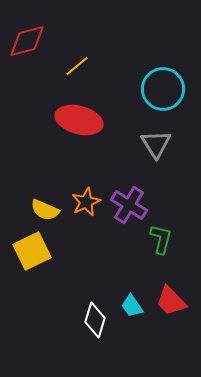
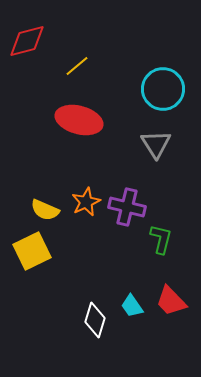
purple cross: moved 2 px left, 2 px down; rotated 18 degrees counterclockwise
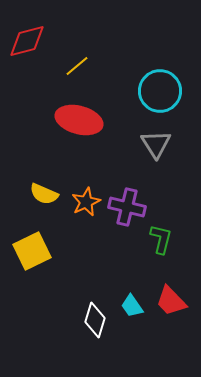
cyan circle: moved 3 px left, 2 px down
yellow semicircle: moved 1 px left, 16 px up
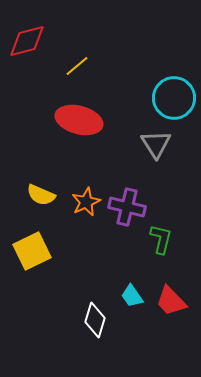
cyan circle: moved 14 px right, 7 px down
yellow semicircle: moved 3 px left, 1 px down
cyan trapezoid: moved 10 px up
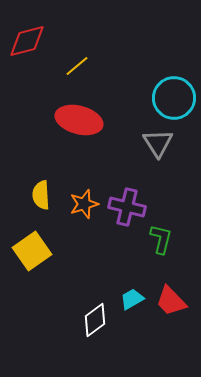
gray triangle: moved 2 px right, 1 px up
yellow semicircle: rotated 64 degrees clockwise
orange star: moved 2 px left, 2 px down; rotated 8 degrees clockwise
yellow square: rotated 9 degrees counterclockwise
cyan trapezoid: moved 3 px down; rotated 95 degrees clockwise
white diamond: rotated 36 degrees clockwise
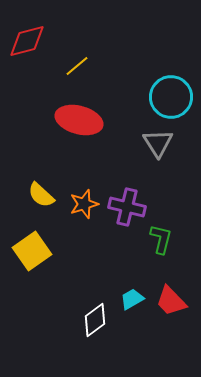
cyan circle: moved 3 px left, 1 px up
yellow semicircle: rotated 44 degrees counterclockwise
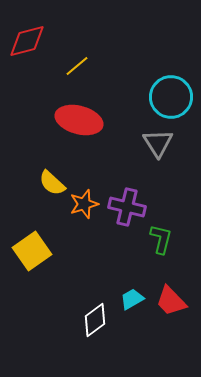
yellow semicircle: moved 11 px right, 12 px up
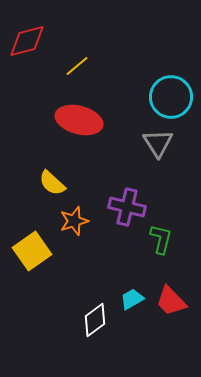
orange star: moved 10 px left, 17 px down
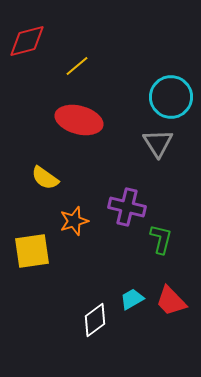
yellow semicircle: moved 7 px left, 5 px up; rotated 8 degrees counterclockwise
yellow square: rotated 27 degrees clockwise
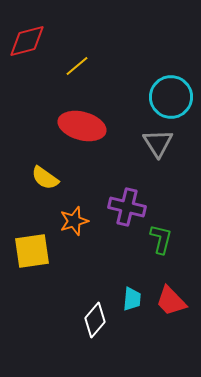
red ellipse: moved 3 px right, 6 px down
cyan trapezoid: rotated 125 degrees clockwise
white diamond: rotated 12 degrees counterclockwise
